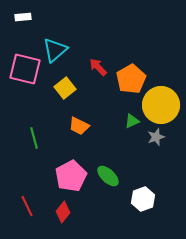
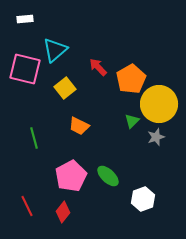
white rectangle: moved 2 px right, 2 px down
yellow circle: moved 2 px left, 1 px up
green triangle: rotated 21 degrees counterclockwise
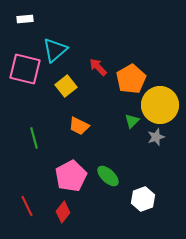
yellow square: moved 1 px right, 2 px up
yellow circle: moved 1 px right, 1 px down
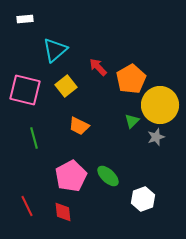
pink square: moved 21 px down
red diamond: rotated 45 degrees counterclockwise
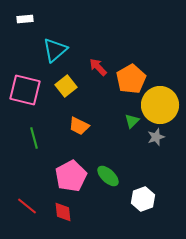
red line: rotated 25 degrees counterclockwise
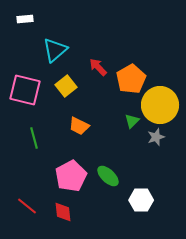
white hexagon: moved 2 px left, 1 px down; rotated 20 degrees clockwise
